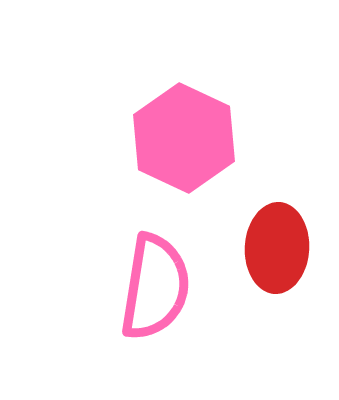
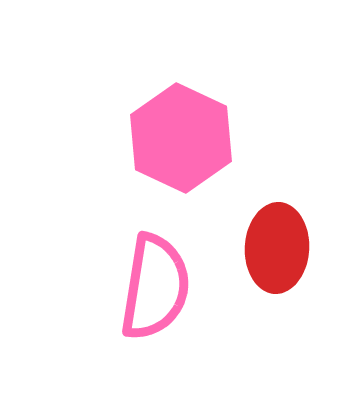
pink hexagon: moved 3 px left
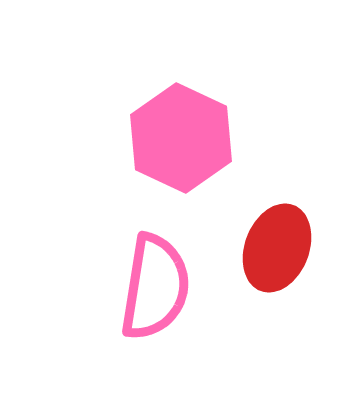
red ellipse: rotated 18 degrees clockwise
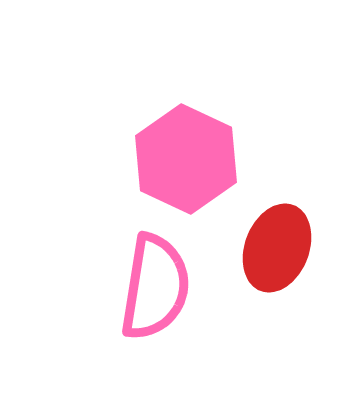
pink hexagon: moved 5 px right, 21 px down
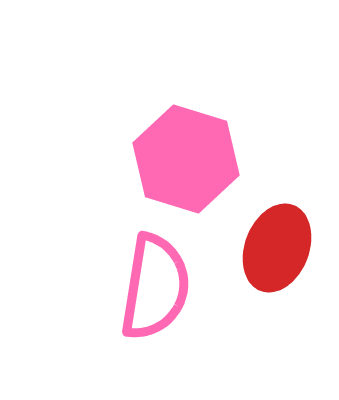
pink hexagon: rotated 8 degrees counterclockwise
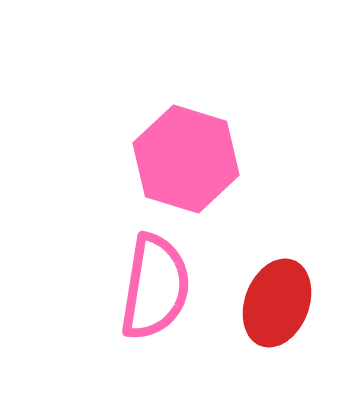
red ellipse: moved 55 px down
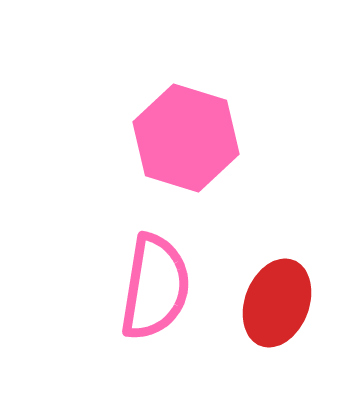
pink hexagon: moved 21 px up
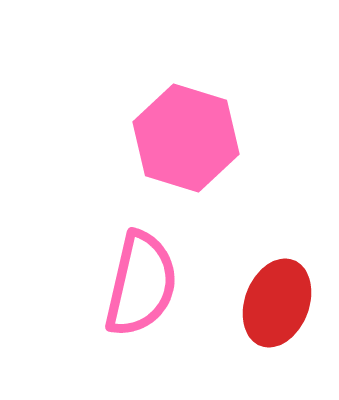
pink semicircle: moved 14 px left, 3 px up; rotated 4 degrees clockwise
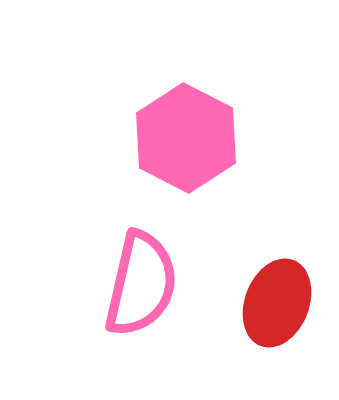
pink hexagon: rotated 10 degrees clockwise
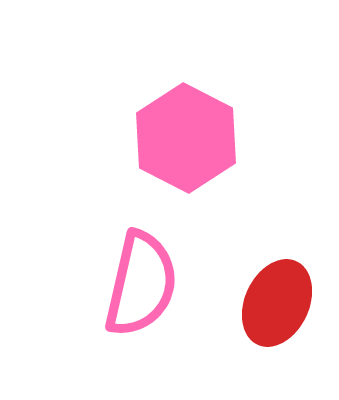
red ellipse: rotated 4 degrees clockwise
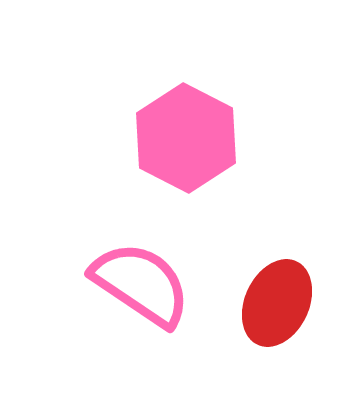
pink semicircle: rotated 69 degrees counterclockwise
